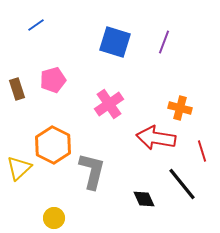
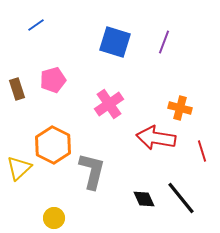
black line: moved 1 px left, 14 px down
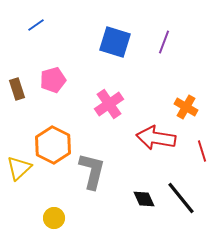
orange cross: moved 6 px right, 1 px up; rotated 15 degrees clockwise
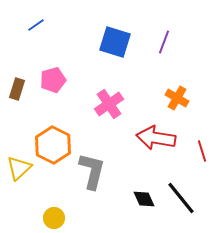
brown rectangle: rotated 35 degrees clockwise
orange cross: moved 9 px left, 9 px up
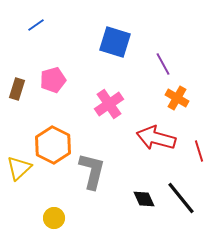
purple line: moved 1 px left, 22 px down; rotated 50 degrees counterclockwise
red arrow: rotated 6 degrees clockwise
red line: moved 3 px left
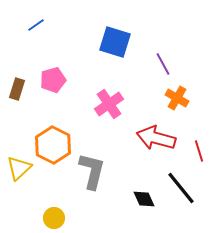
black line: moved 10 px up
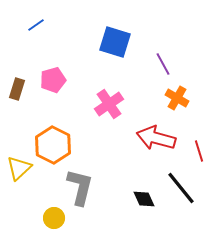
gray L-shape: moved 12 px left, 16 px down
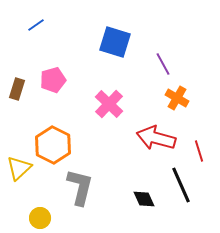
pink cross: rotated 12 degrees counterclockwise
black line: moved 3 px up; rotated 15 degrees clockwise
yellow circle: moved 14 px left
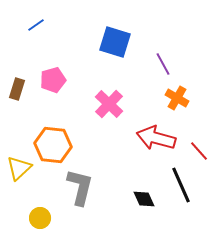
orange hexagon: rotated 21 degrees counterclockwise
red line: rotated 25 degrees counterclockwise
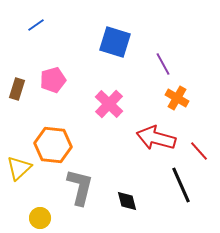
black diamond: moved 17 px left, 2 px down; rotated 10 degrees clockwise
